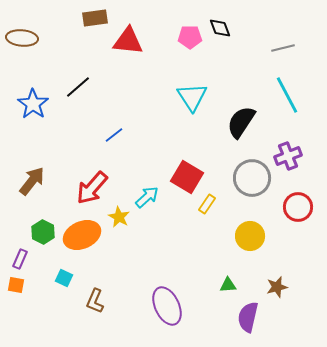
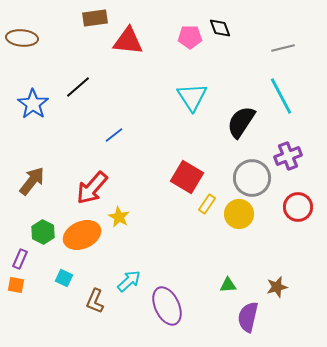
cyan line: moved 6 px left, 1 px down
cyan arrow: moved 18 px left, 84 px down
yellow circle: moved 11 px left, 22 px up
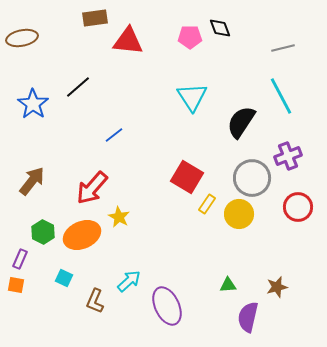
brown ellipse: rotated 16 degrees counterclockwise
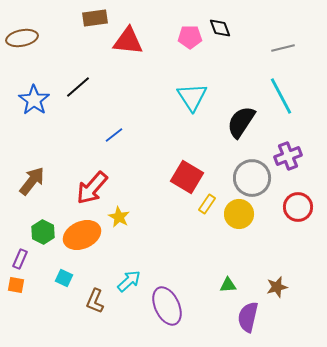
blue star: moved 1 px right, 4 px up
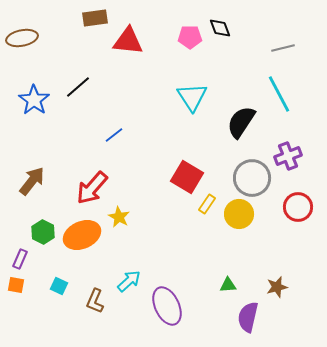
cyan line: moved 2 px left, 2 px up
cyan square: moved 5 px left, 8 px down
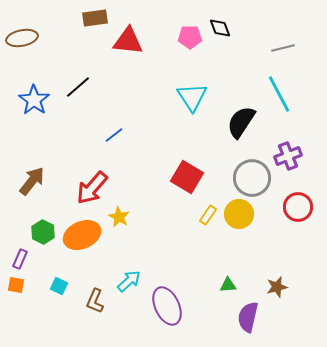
yellow rectangle: moved 1 px right, 11 px down
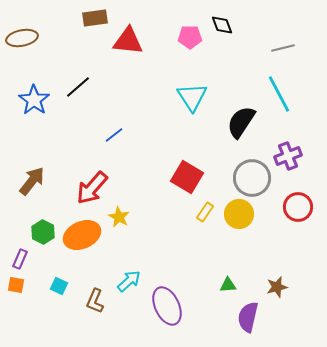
black diamond: moved 2 px right, 3 px up
yellow rectangle: moved 3 px left, 3 px up
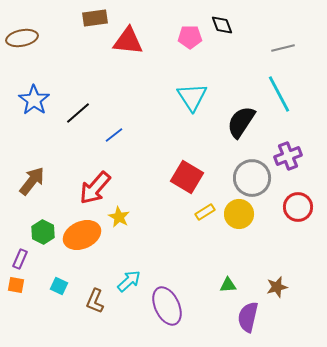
black line: moved 26 px down
red arrow: moved 3 px right
yellow rectangle: rotated 24 degrees clockwise
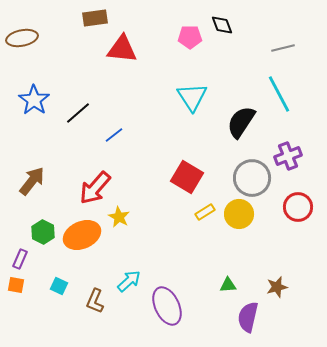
red triangle: moved 6 px left, 8 px down
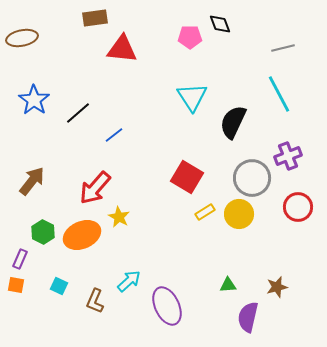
black diamond: moved 2 px left, 1 px up
black semicircle: moved 8 px left; rotated 8 degrees counterclockwise
